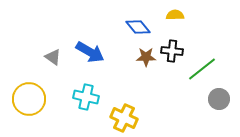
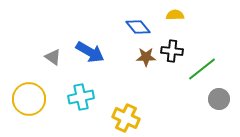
cyan cross: moved 5 px left; rotated 25 degrees counterclockwise
yellow cross: moved 2 px right
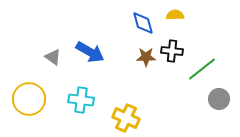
blue diamond: moved 5 px right, 4 px up; rotated 25 degrees clockwise
cyan cross: moved 3 px down; rotated 20 degrees clockwise
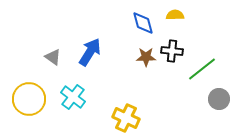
blue arrow: rotated 88 degrees counterclockwise
cyan cross: moved 8 px left, 3 px up; rotated 30 degrees clockwise
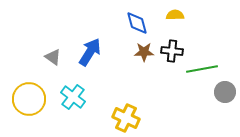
blue diamond: moved 6 px left
brown star: moved 2 px left, 5 px up
green line: rotated 28 degrees clockwise
gray circle: moved 6 px right, 7 px up
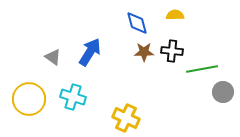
gray circle: moved 2 px left
cyan cross: rotated 20 degrees counterclockwise
